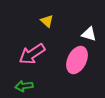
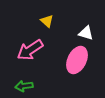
white triangle: moved 3 px left, 1 px up
pink arrow: moved 2 px left, 4 px up
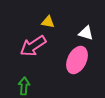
yellow triangle: moved 1 px right, 1 px down; rotated 32 degrees counterclockwise
pink arrow: moved 3 px right, 4 px up
green arrow: rotated 102 degrees clockwise
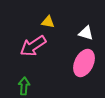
pink ellipse: moved 7 px right, 3 px down
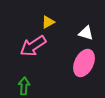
yellow triangle: rotated 40 degrees counterclockwise
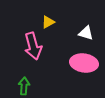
pink arrow: rotated 72 degrees counterclockwise
pink ellipse: rotated 72 degrees clockwise
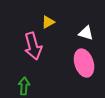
pink ellipse: rotated 64 degrees clockwise
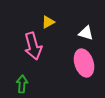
green arrow: moved 2 px left, 2 px up
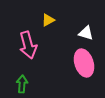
yellow triangle: moved 2 px up
pink arrow: moved 5 px left, 1 px up
